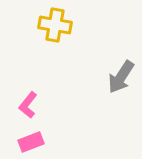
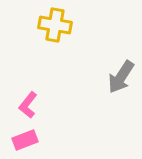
pink rectangle: moved 6 px left, 2 px up
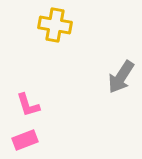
pink L-shape: rotated 56 degrees counterclockwise
